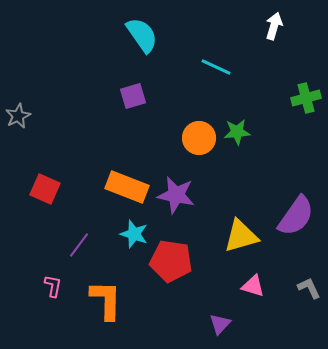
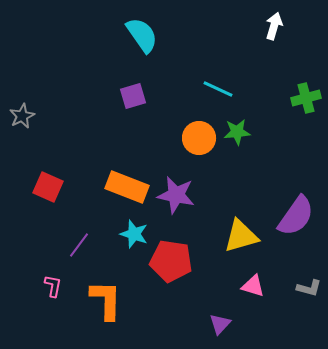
cyan line: moved 2 px right, 22 px down
gray star: moved 4 px right
red square: moved 3 px right, 2 px up
gray L-shape: rotated 130 degrees clockwise
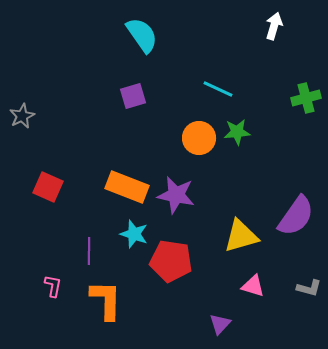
purple line: moved 10 px right, 6 px down; rotated 36 degrees counterclockwise
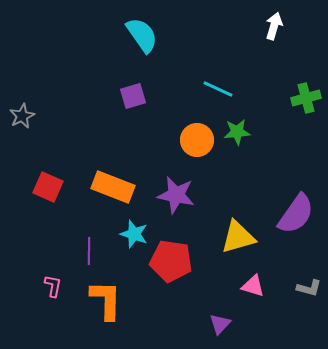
orange circle: moved 2 px left, 2 px down
orange rectangle: moved 14 px left
purple semicircle: moved 2 px up
yellow triangle: moved 3 px left, 1 px down
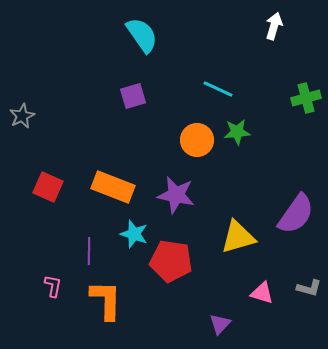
pink triangle: moved 9 px right, 7 px down
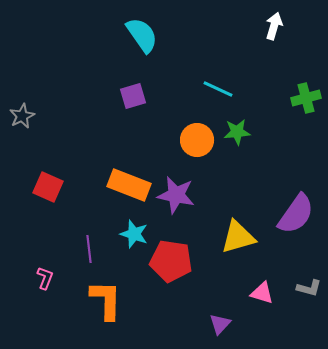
orange rectangle: moved 16 px right, 2 px up
purple line: moved 2 px up; rotated 8 degrees counterclockwise
pink L-shape: moved 8 px left, 8 px up; rotated 10 degrees clockwise
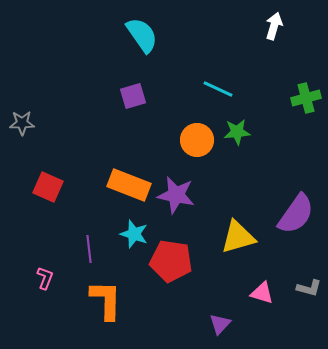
gray star: moved 7 px down; rotated 25 degrees clockwise
